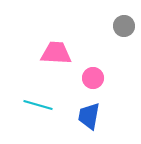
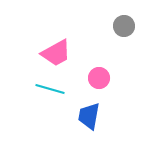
pink trapezoid: rotated 148 degrees clockwise
pink circle: moved 6 px right
cyan line: moved 12 px right, 16 px up
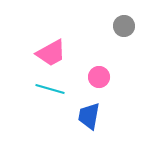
pink trapezoid: moved 5 px left
pink circle: moved 1 px up
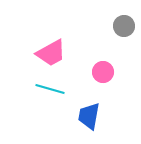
pink circle: moved 4 px right, 5 px up
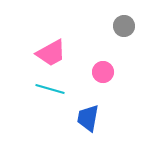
blue trapezoid: moved 1 px left, 2 px down
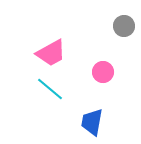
cyan line: rotated 24 degrees clockwise
blue trapezoid: moved 4 px right, 4 px down
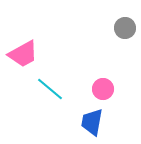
gray circle: moved 1 px right, 2 px down
pink trapezoid: moved 28 px left, 1 px down
pink circle: moved 17 px down
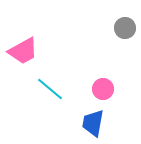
pink trapezoid: moved 3 px up
blue trapezoid: moved 1 px right, 1 px down
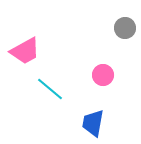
pink trapezoid: moved 2 px right
pink circle: moved 14 px up
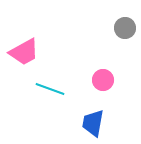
pink trapezoid: moved 1 px left, 1 px down
pink circle: moved 5 px down
cyan line: rotated 20 degrees counterclockwise
